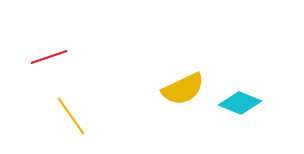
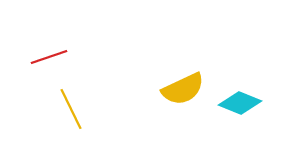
yellow line: moved 7 px up; rotated 9 degrees clockwise
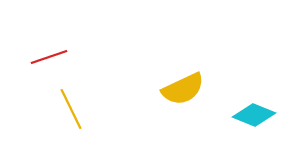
cyan diamond: moved 14 px right, 12 px down
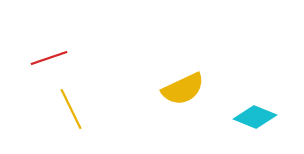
red line: moved 1 px down
cyan diamond: moved 1 px right, 2 px down
